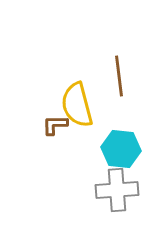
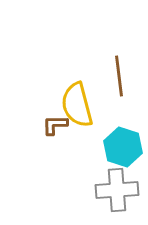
cyan hexagon: moved 2 px right, 2 px up; rotated 12 degrees clockwise
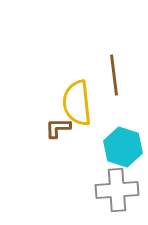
brown line: moved 5 px left, 1 px up
yellow semicircle: moved 2 px up; rotated 9 degrees clockwise
brown L-shape: moved 3 px right, 3 px down
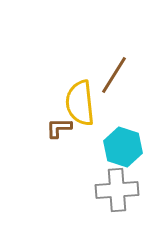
brown line: rotated 39 degrees clockwise
yellow semicircle: moved 3 px right
brown L-shape: moved 1 px right
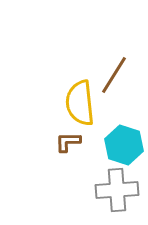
brown L-shape: moved 9 px right, 14 px down
cyan hexagon: moved 1 px right, 2 px up
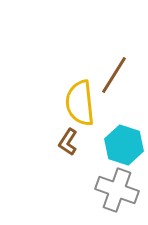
brown L-shape: rotated 56 degrees counterclockwise
gray cross: rotated 24 degrees clockwise
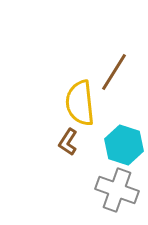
brown line: moved 3 px up
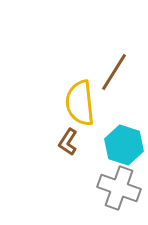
gray cross: moved 2 px right, 2 px up
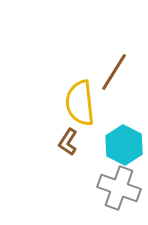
cyan hexagon: rotated 9 degrees clockwise
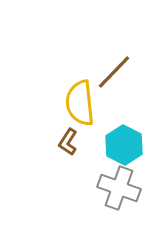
brown line: rotated 12 degrees clockwise
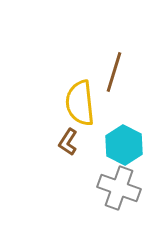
brown line: rotated 27 degrees counterclockwise
